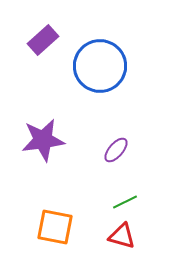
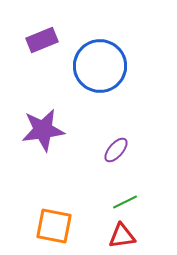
purple rectangle: moved 1 px left; rotated 20 degrees clockwise
purple star: moved 10 px up
orange square: moved 1 px left, 1 px up
red triangle: rotated 24 degrees counterclockwise
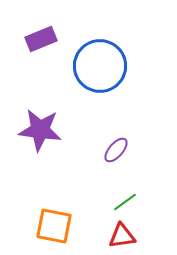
purple rectangle: moved 1 px left, 1 px up
purple star: moved 3 px left; rotated 15 degrees clockwise
green line: rotated 10 degrees counterclockwise
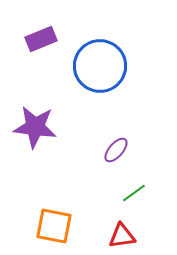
purple star: moved 5 px left, 3 px up
green line: moved 9 px right, 9 px up
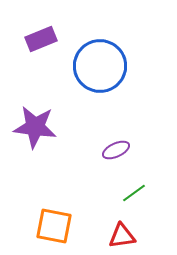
purple ellipse: rotated 24 degrees clockwise
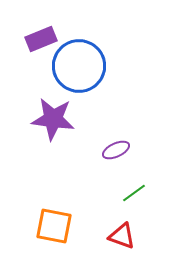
blue circle: moved 21 px left
purple star: moved 18 px right, 8 px up
red triangle: rotated 28 degrees clockwise
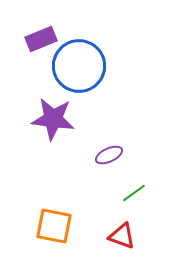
purple ellipse: moved 7 px left, 5 px down
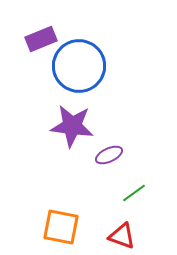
purple star: moved 19 px right, 7 px down
orange square: moved 7 px right, 1 px down
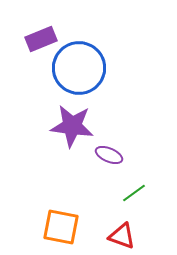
blue circle: moved 2 px down
purple ellipse: rotated 48 degrees clockwise
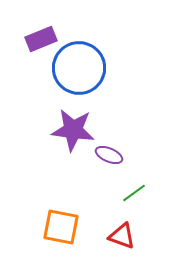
purple star: moved 1 px right, 4 px down
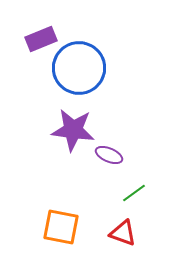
red triangle: moved 1 px right, 3 px up
